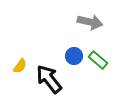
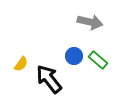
yellow semicircle: moved 1 px right, 2 px up
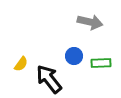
green rectangle: moved 3 px right, 3 px down; rotated 42 degrees counterclockwise
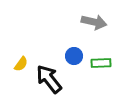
gray arrow: moved 4 px right
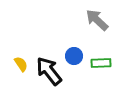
gray arrow: moved 3 px right, 2 px up; rotated 150 degrees counterclockwise
yellow semicircle: rotated 70 degrees counterclockwise
black arrow: moved 8 px up
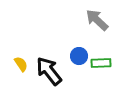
blue circle: moved 5 px right
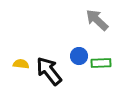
yellow semicircle: rotated 49 degrees counterclockwise
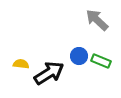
green rectangle: moved 2 px up; rotated 24 degrees clockwise
black arrow: moved 2 px down; rotated 96 degrees clockwise
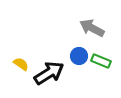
gray arrow: moved 5 px left, 8 px down; rotated 15 degrees counterclockwise
yellow semicircle: rotated 28 degrees clockwise
